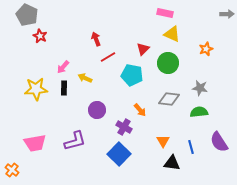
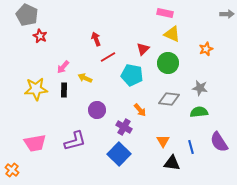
black rectangle: moved 2 px down
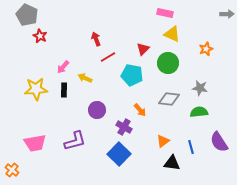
orange triangle: rotated 24 degrees clockwise
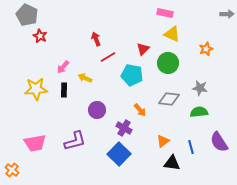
purple cross: moved 1 px down
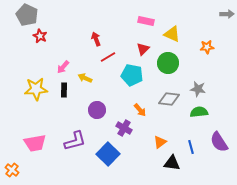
pink rectangle: moved 19 px left, 8 px down
orange star: moved 1 px right, 2 px up; rotated 16 degrees clockwise
gray star: moved 2 px left, 1 px down
orange triangle: moved 3 px left, 1 px down
blue square: moved 11 px left
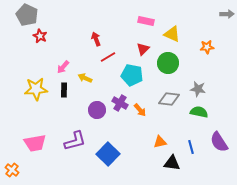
green semicircle: rotated 18 degrees clockwise
purple cross: moved 4 px left, 25 px up
orange triangle: rotated 24 degrees clockwise
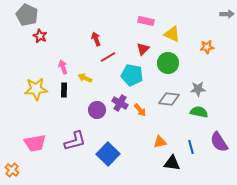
pink arrow: rotated 120 degrees clockwise
gray star: rotated 14 degrees counterclockwise
